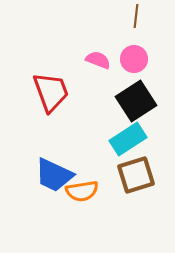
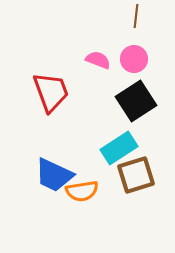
cyan rectangle: moved 9 px left, 9 px down
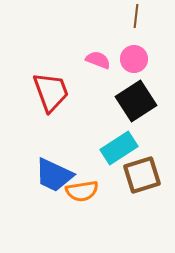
brown square: moved 6 px right
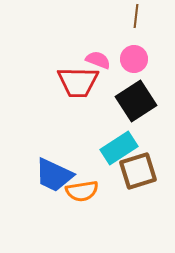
red trapezoid: moved 27 px right, 10 px up; rotated 111 degrees clockwise
brown square: moved 4 px left, 4 px up
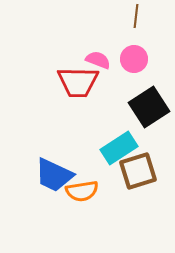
black square: moved 13 px right, 6 px down
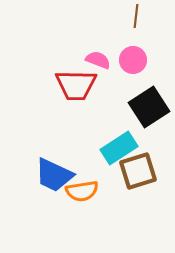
pink circle: moved 1 px left, 1 px down
red trapezoid: moved 2 px left, 3 px down
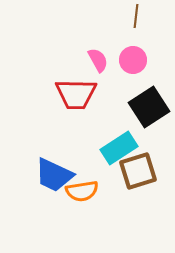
pink semicircle: rotated 40 degrees clockwise
red trapezoid: moved 9 px down
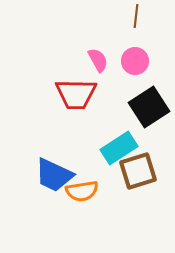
pink circle: moved 2 px right, 1 px down
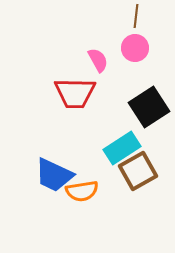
pink circle: moved 13 px up
red trapezoid: moved 1 px left, 1 px up
cyan rectangle: moved 3 px right
brown square: rotated 12 degrees counterclockwise
